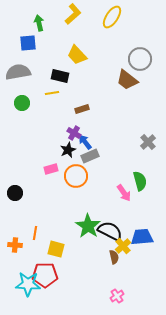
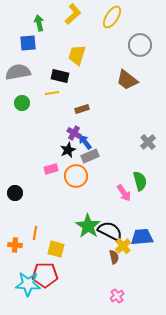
yellow trapezoid: rotated 60 degrees clockwise
gray circle: moved 14 px up
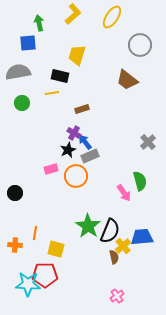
black semicircle: rotated 85 degrees clockwise
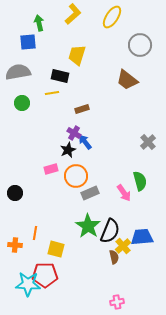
blue square: moved 1 px up
gray rectangle: moved 37 px down
pink cross: moved 6 px down; rotated 24 degrees clockwise
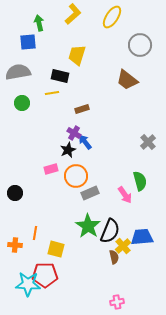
pink arrow: moved 1 px right, 2 px down
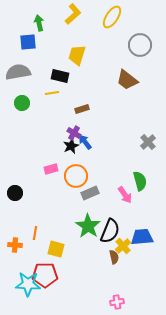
black star: moved 3 px right, 4 px up
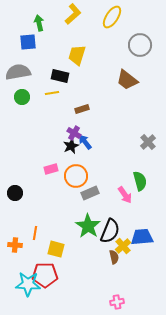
green circle: moved 6 px up
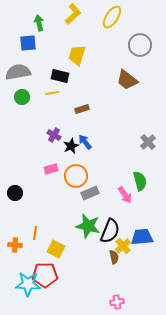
blue square: moved 1 px down
purple cross: moved 20 px left, 2 px down
green star: rotated 20 degrees counterclockwise
yellow square: rotated 12 degrees clockwise
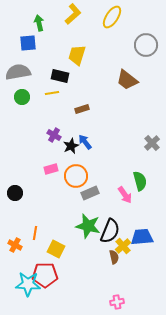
gray circle: moved 6 px right
gray cross: moved 4 px right, 1 px down
orange cross: rotated 24 degrees clockwise
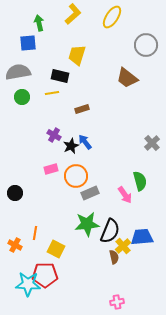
brown trapezoid: moved 2 px up
green star: moved 1 px left, 2 px up; rotated 20 degrees counterclockwise
